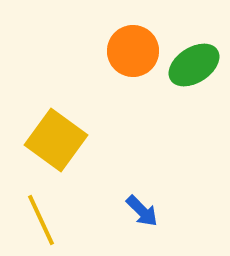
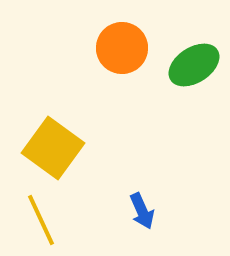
orange circle: moved 11 px left, 3 px up
yellow square: moved 3 px left, 8 px down
blue arrow: rotated 21 degrees clockwise
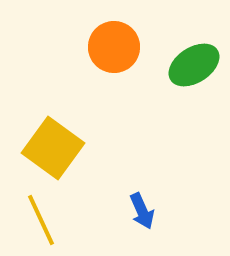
orange circle: moved 8 px left, 1 px up
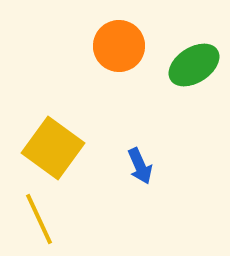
orange circle: moved 5 px right, 1 px up
blue arrow: moved 2 px left, 45 px up
yellow line: moved 2 px left, 1 px up
